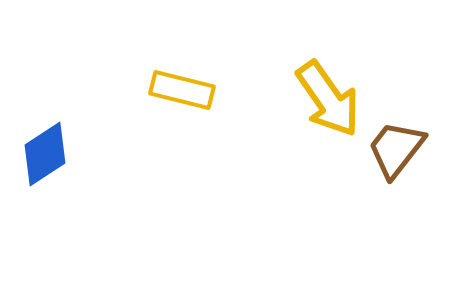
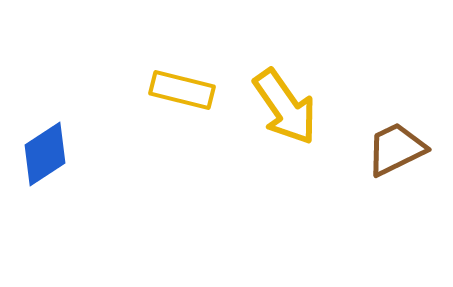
yellow arrow: moved 43 px left, 8 px down
brown trapezoid: rotated 26 degrees clockwise
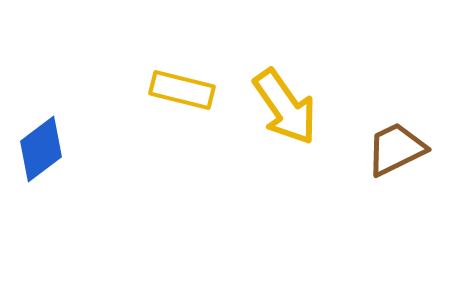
blue diamond: moved 4 px left, 5 px up; rotated 4 degrees counterclockwise
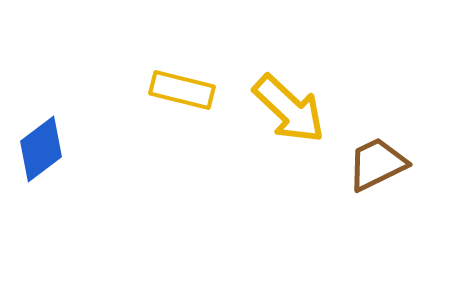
yellow arrow: moved 4 px right, 2 px down; rotated 12 degrees counterclockwise
brown trapezoid: moved 19 px left, 15 px down
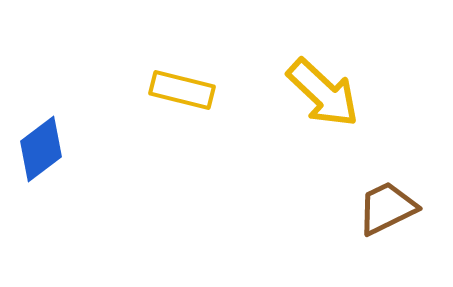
yellow arrow: moved 34 px right, 16 px up
brown trapezoid: moved 10 px right, 44 px down
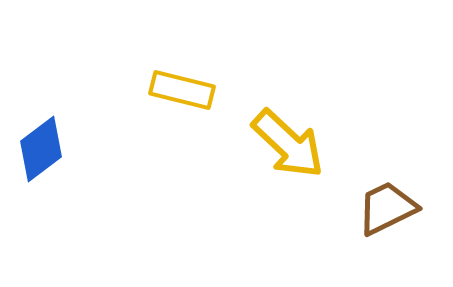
yellow arrow: moved 35 px left, 51 px down
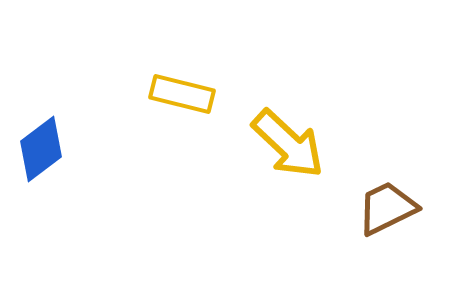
yellow rectangle: moved 4 px down
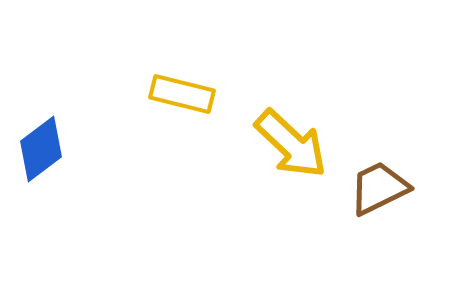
yellow arrow: moved 3 px right
brown trapezoid: moved 8 px left, 20 px up
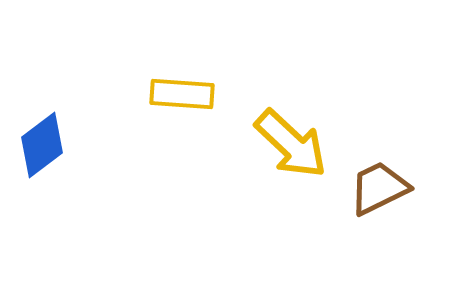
yellow rectangle: rotated 10 degrees counterclockwise
blue diamond: moved 1 px right, 4 px up
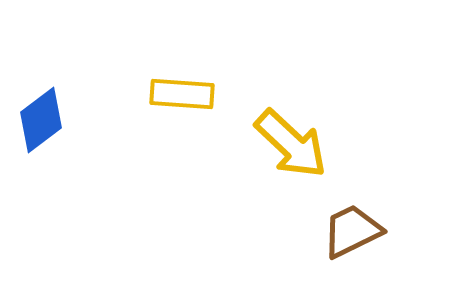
blue diamond: moved 1 px left, 25 px up
brown trapezoid: moved 27 px left, 43 px down
